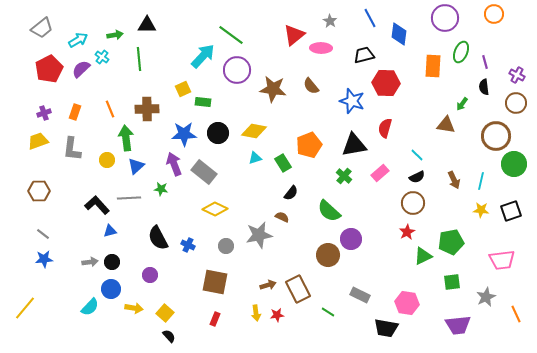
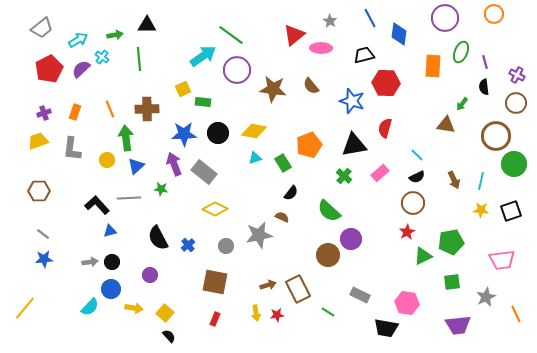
cyan arrow at (203, 56): rotated 12 degrees clockwise
blue cross at (188, 245): rotated 24 degrees clockwise
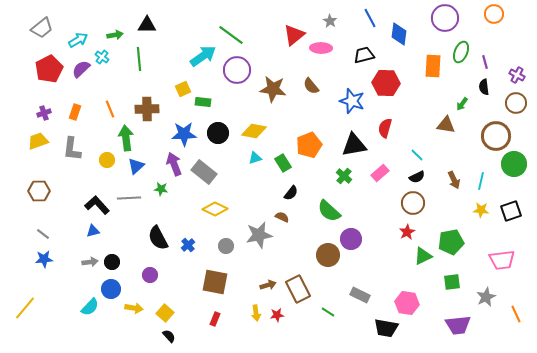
blue triangle at (110, 231): moved 17 px left
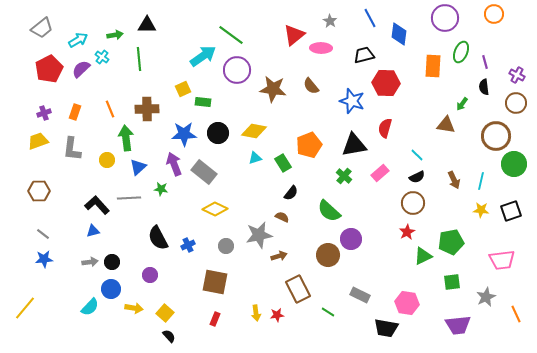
blue triangle at (136, 166): moved 2 px right, 1 px down
blue cross at (188, 245): rotated 16 degrees clockwise
brown arrow at (268, 285): moved 11 px right, 29 px up
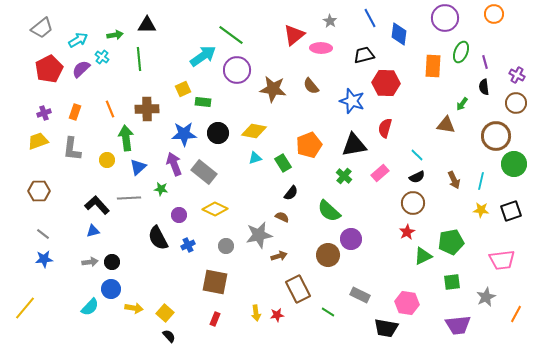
purple circle at (150, 275): moved 29 px right, 60 px up
orange line at (516, 314): rotated 54 degrees clockwise
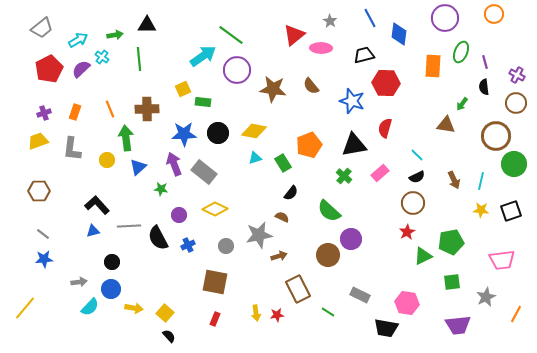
gray line at (129, 198): moved 28 px down
gray arrow at (90, 262): moved 11 px left, 20 px down
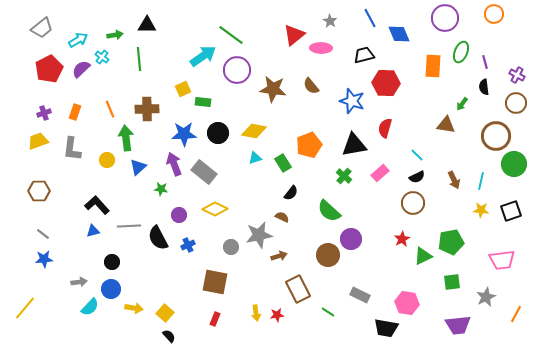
blue diamond at (399, 34): rotated 30 degrees counterclockwise
red star at (407, 232): moved 5 px left, 7 px down
gray circle at (226, 246): moved 5 px right, 1 px down
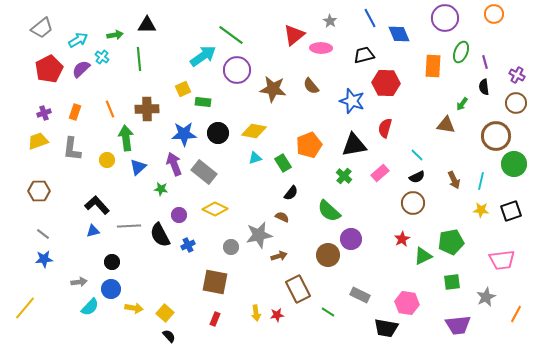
black semicircle at (158, 238): moved 2 px right, 3 px up
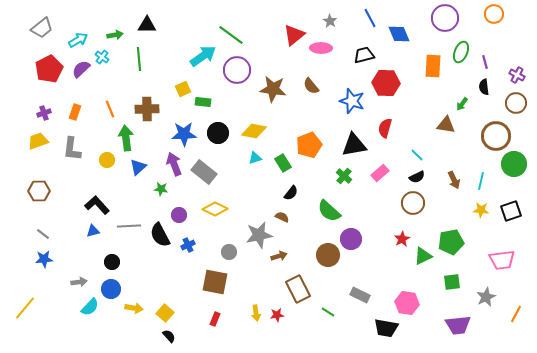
gray circle at (231, 247): moved 2 px left, 5 px down
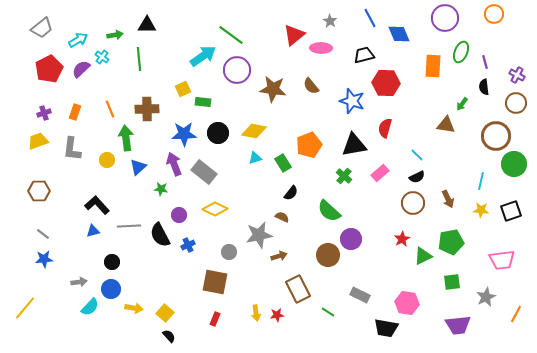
brown arrow at (454, 180): moved 6 px left, 19 px down
